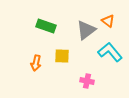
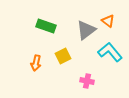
yellow square: moved 1 px right; rotated 28 degrees counterclockwise
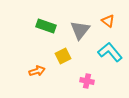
gray triangle: moved 6 px left; rotated 15 degrees counterclockwise
orange arrow: moved 1 px right, 8 px down; rotated 119 degrees counterclockwise
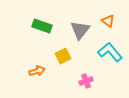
green rectangle: moved 4 px left
pink cross: moved 1 px left; rotated 32 degrees counterclockwise
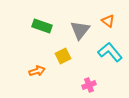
pink cross: moved 3 px right, 4 px down
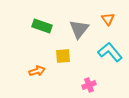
orange triangle: moved 2 px up; rotated 16 degrees clockwise
gray triangle: moved 1 px left, 1 px up
yellow square: rotated 21 degrees clockwise
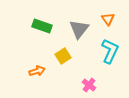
cyan L-shape: moved 1 px up; rotated 65 degrees clockwise
yellow square: rotated 28 degrees counterclockwise
pink cross: rotated 32 degrees counterclockwise
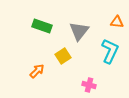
orange triangle: moved 9 px right, 3 px down; rotated 48 degrees counterclockwise
gray triangle: moved 2 px down
orange arrow: rotated 28 degrees counterclockwise
pink cross: rotated 24 degrees counterclockwise
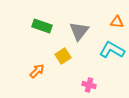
cyan L-shape: moved 2 px right, 1 px up; rotated 85 degrees counterclockwise
